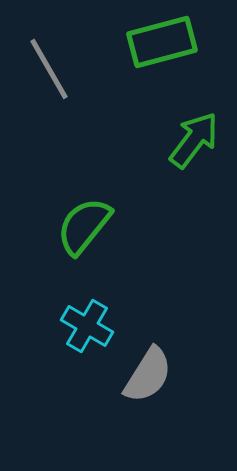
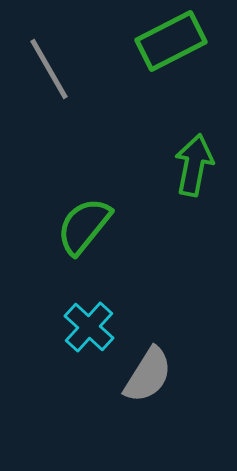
green rectangle: moved 9 px right, 1 px up; rotated 12 degrees counterclockwise
green arrow: moved 25 px down; rotated 26 degrees counterclockwise
cyan cross: moved 2 px right, 1 px down; rotated 12 degrees clockwise
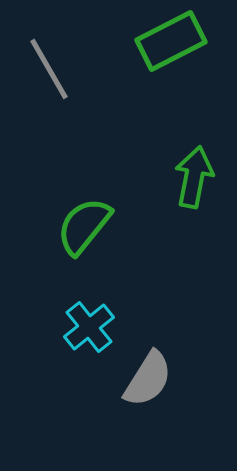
green arrow: moved 12 px down
cyan cross: rotated 9 degrees clockwise
gray semicircle: moved 4 px down
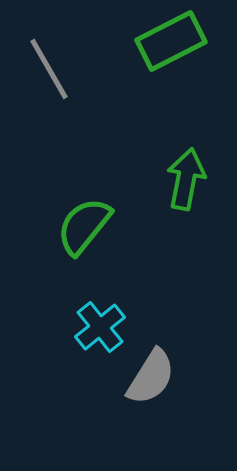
green arrow: moved 8 px left, 2 px down
cyan cross: moved 11 px right
gray semicircle: moved 3 px right, 2 px up
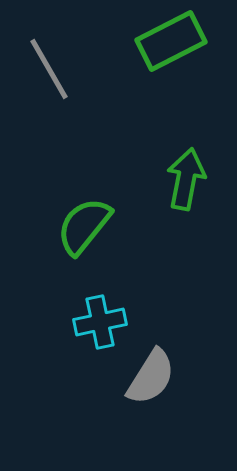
cyan cross: moved 5 px up; rotated 27 degrees clockwise
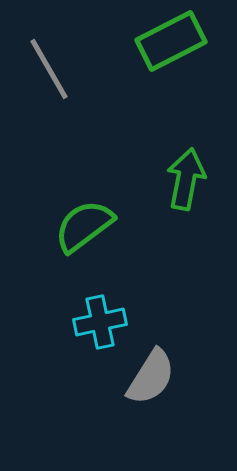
green semicircle: rotated 14 degrees clockwise
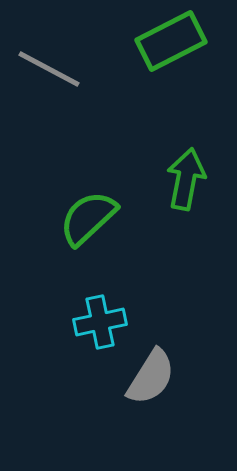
gray line: rotated 32 degrees counterclockwise
green semicircle: moved 4 px right, 8 px up; rotated 6 degrees counterclockwise
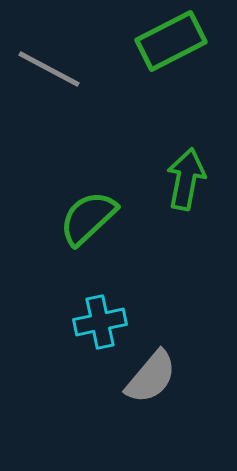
gray semicircle: rotated 8 degrees clockwise
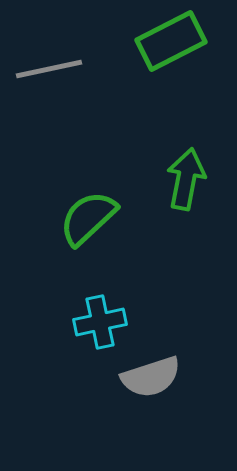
gray line: rotated 40 degrees counterclockwise
gray semicircle: rotated 32 degrees clockwise
